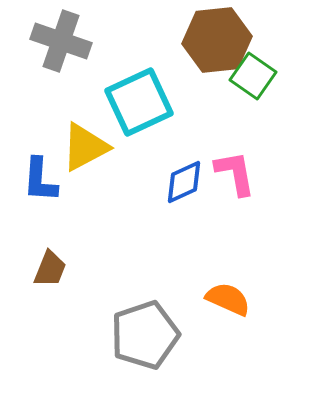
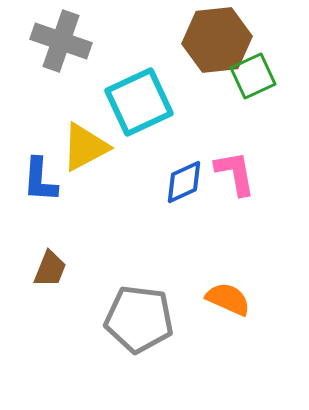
green square: rotated 30 degrees clockwise
gray pentagon: moved 6 px left, 16 px up; rotated 26 degrees clockwise
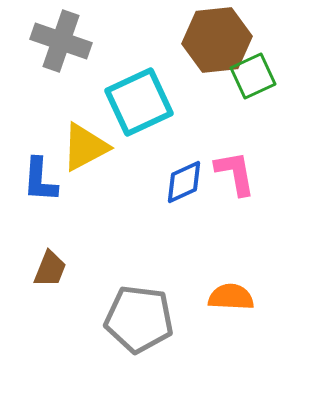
orange semicircle: moved 3 px right, 2 px up; rotated 21 degrees counterclockwise
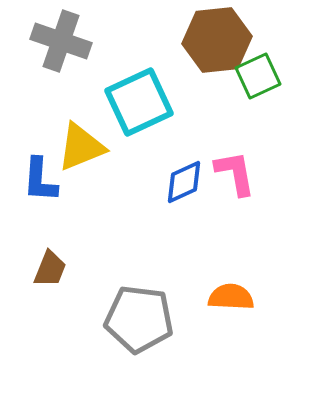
green square: moved 5 px right
yellow triangle: moved 4 px left; rotated 6 degrees clockwise
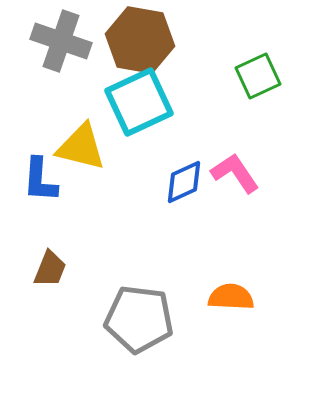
brown hexagon: moved 77 px left; rotated 16 degrees clockwise
yellow triangle: rotated 36 degrees clockwise
pink L-shape: rotated 24 degrees counterclockwise
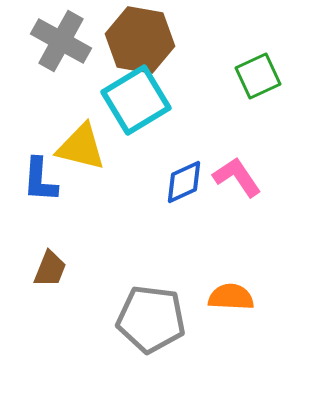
gray cross: rotated 10 degrees clockwise
cyan square: moved 3 px left, 2 px up; rotated 6 degrees counterclockwise
pink L-shape: moved 2 px right, 4 px down
gray pentagon: moved 12 px right
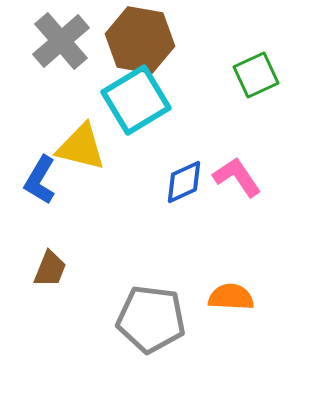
gray cross: rotated 20 degrees clockwise
green square: moved 2 px left, 1 px up
blue L-shape: rotated 27 degrees clockwise
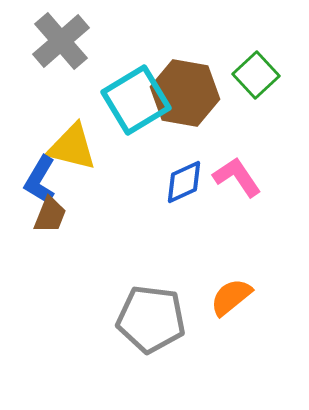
brown hexagon: moved 45 px right, 53 px down
green square: rotated 18 degrees counterclockwise
yellow triangle: moved 9 px left
brown trapezoid: moved 54 px up
orange semicircle: rotated 42 degrees counterclockwise
